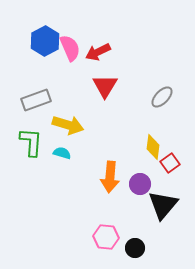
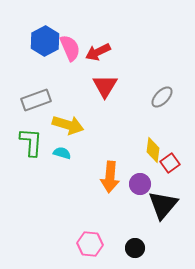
yellow diamond: moved 3 px down
pink hexagon: moved 16 px left, 7 px down
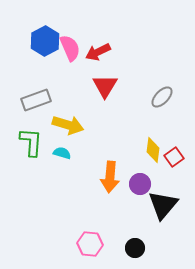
red square: moved 4 px right, 6 px up
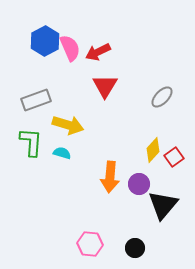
yellow diamond: rotated 35 degrees clockwise
purple circle: moved 1 px left
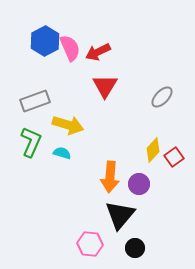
gray rectangle: moved 1 px left, 1 px down
green L-shape: rotated 20 degrees clockwise
black triangle: moved 43 px left, 10 px down
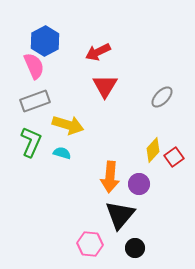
pink semicircle: moved 36 px left, 18 px down
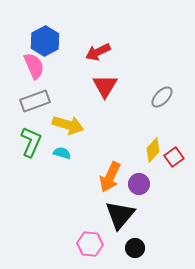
orange arrow: rotated 20 degrees clockwise
